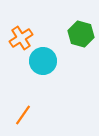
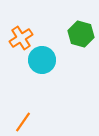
cyan circle: moved 1 px left, 1 px up
orange line: moved 7 px down
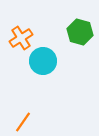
green hexagon: moved 1 px left, 2 px up
cyan circle: moved 1 px right, 1 px down
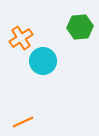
green hexagon: moved 5 px up; rotated 20 degrees counterclockwise
orange line: rotated 30 degrees clockwise
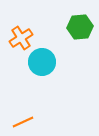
cyan circle: moved 1 px left, 1 px down
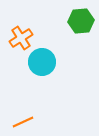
green hexagon: moved 1 px right, 6 px up
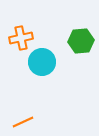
green hexagon: moved 20 px down
orange cross: rotated 20 degrees clockwise
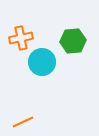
green hexagon: moved 8 px left
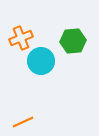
orange cross: rotated 10 degrees counterclockwise
cyan circle: moved 1 px left, 1 px up
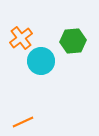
orange cross: rotated 15 degrees counterclockwise
